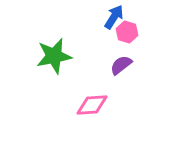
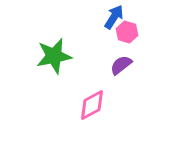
pink diamond: rotated 24 degrees counterclockwise
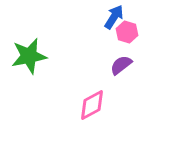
green star: moved 25 px left
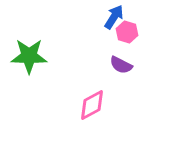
green star: rotated 12 degrees clockwise
purple semicircle: rotated 115 degrees counterclockwise
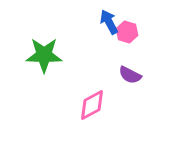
blue arrow: moved 5 px left, 5 px down; rotated 60 degrees counterclockwise
green star: moved 15 px right, 1 px up
purple semicircle: moved 9 px right, 10 px down
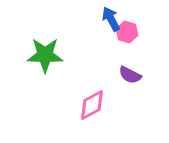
blue arrow: moved 2 px right, 3 px up
green star: moved 1 px right
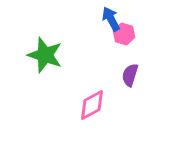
pink hexagon: moved 3 px left, 2 px down
green star: rotated 18 degrees clockwise
purple semicircle: rotated 80 degrees clockwise
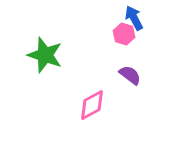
blue arrow: moved 23 px right, 1 px up
purple semicircle: rotated 110 degrees clockwise
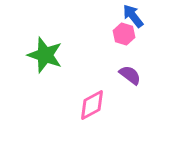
blue arrow: moved 1 px left, 2 px up; rotated 10 degrees counterclockwise
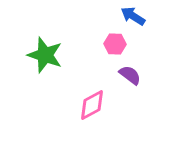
blue arrow: rotated 20 degrees counterclockwise
pink hexagon: moved 9 px left, 10 px down; rotated 15 degrees counterclockwise
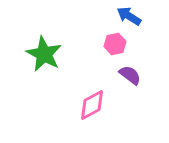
blue arrow: moved 4 px left
pink hexagon: rotated 15 degrees counterclockwise
green star: moved 1 px left, 1 px up; rotated 9 degrees clockwise
